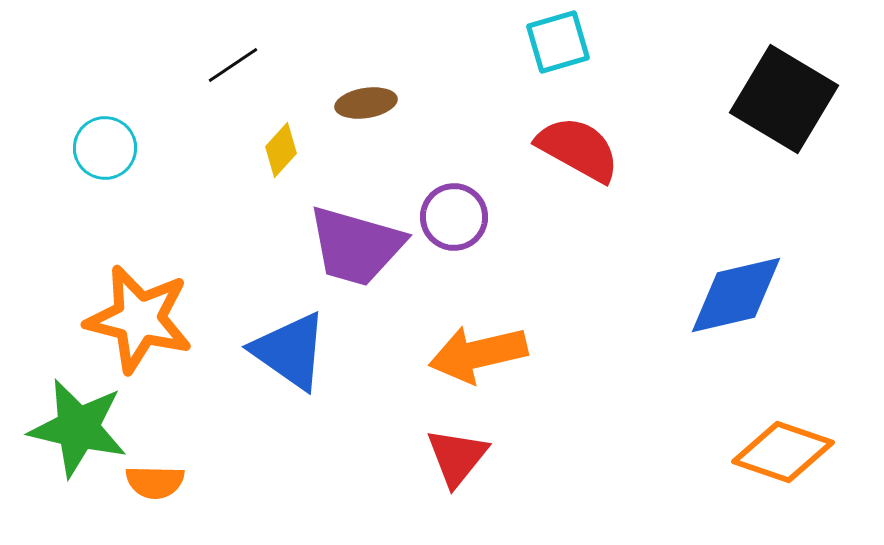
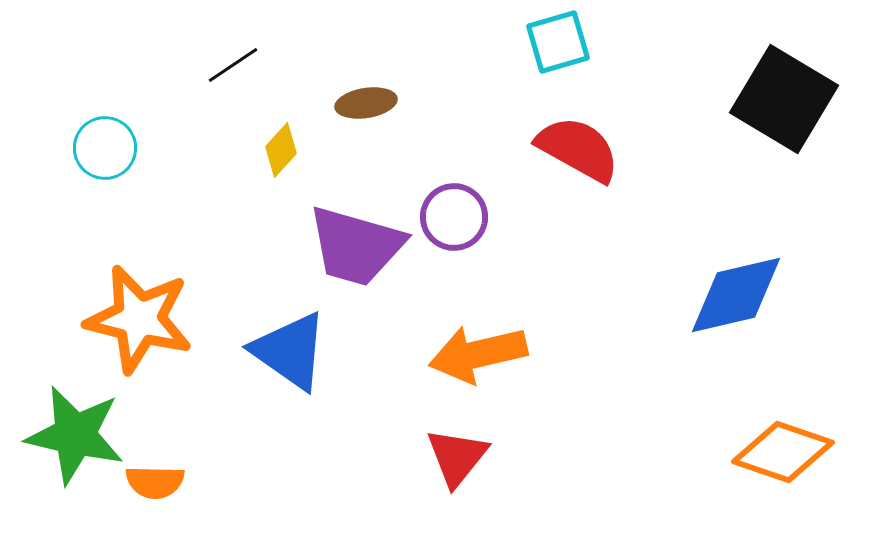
green star: moved 3 px left, 7 px down
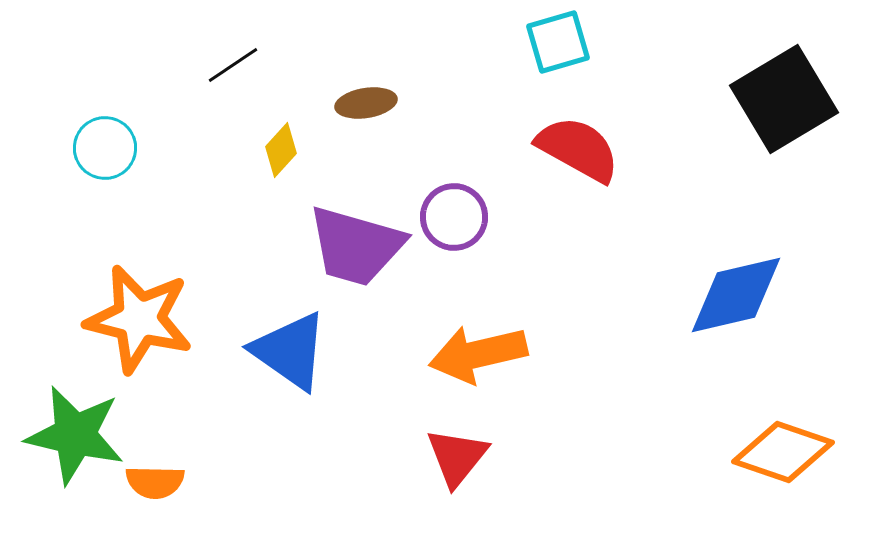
black square: rotated 28 degrees clockwise
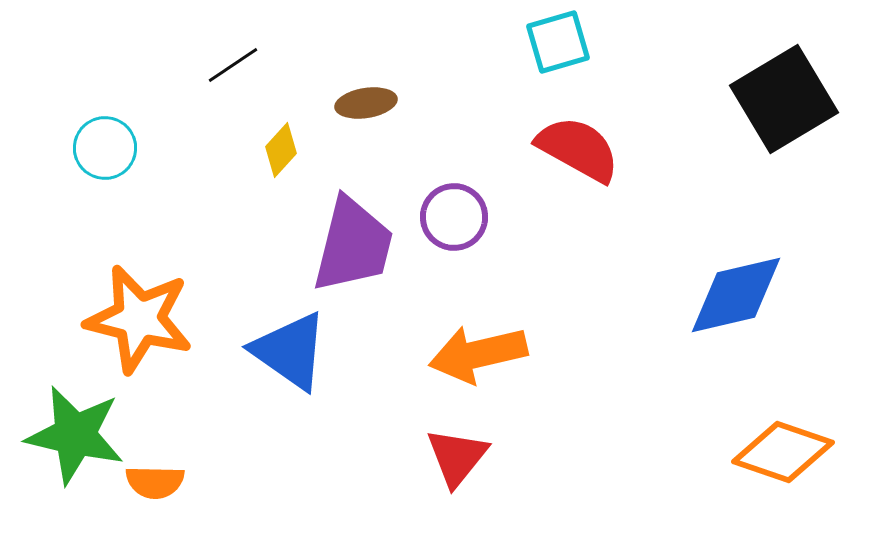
purple trapezoid: moved 3 px left, 1 px up; rotated 92 degrees counterclockwise
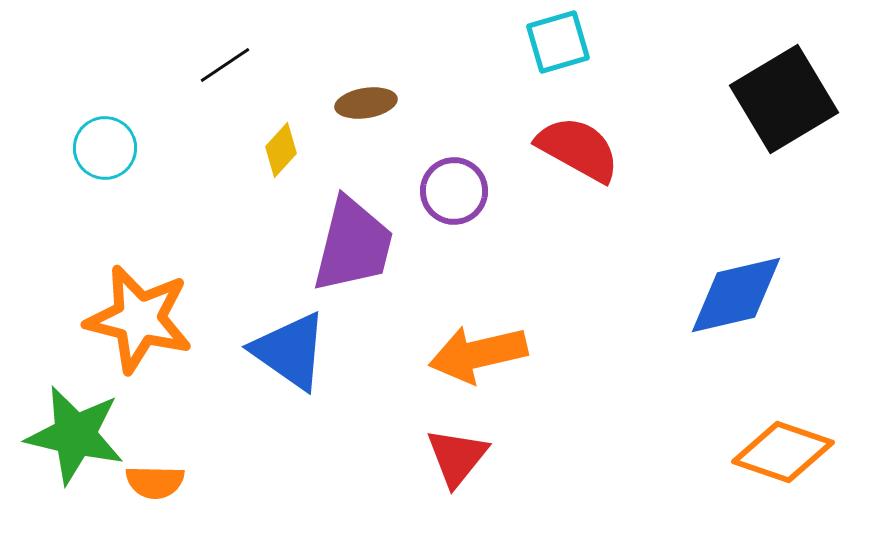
black line: moved 8 px left
purple circle: moved 26 px up
